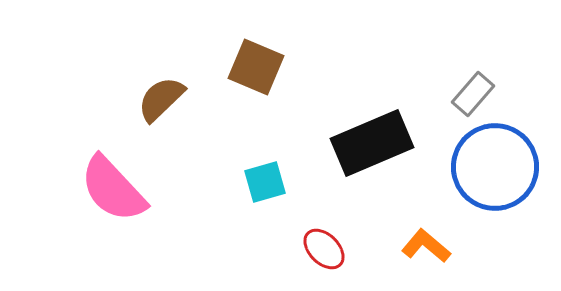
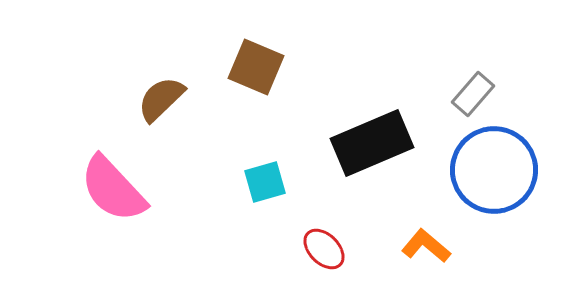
blue circle: moved 1 px left, 3 px down
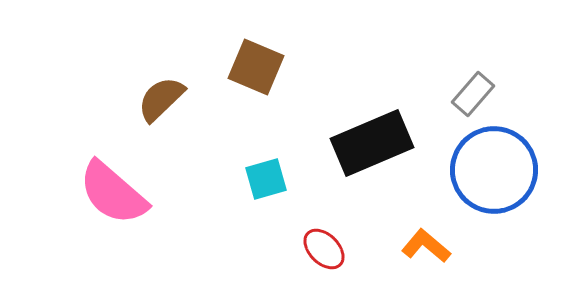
cyan square: moved 1 px right, 3 px up
pink semicircle: moved 4 px down; rotated 6 degrees counterclockwise
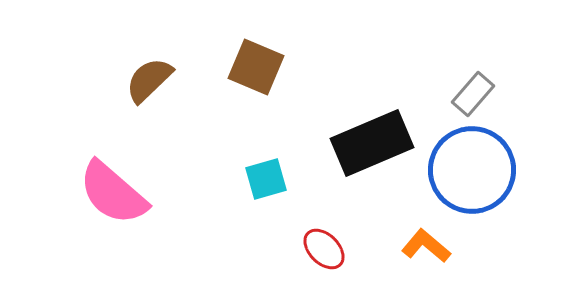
brown semicircle: moved 12 px left, 19 px up
blue circle: moved 22 px left
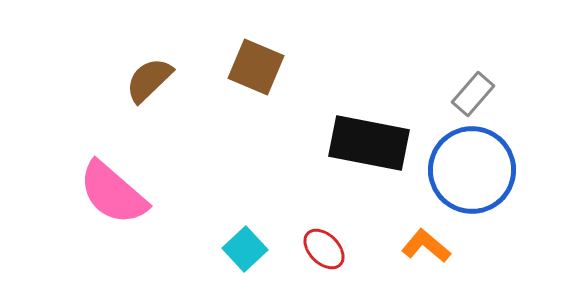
black rectangle: moved 3 px left; rotated 34 degrees clockwise
cyan square: moved 21 px left, 70 px down; rotated 27 degrees counterclockwise
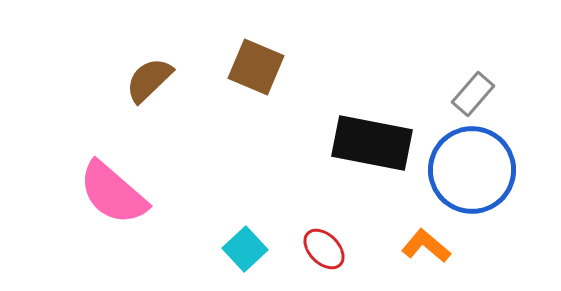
black rectangle: moved 3 px right
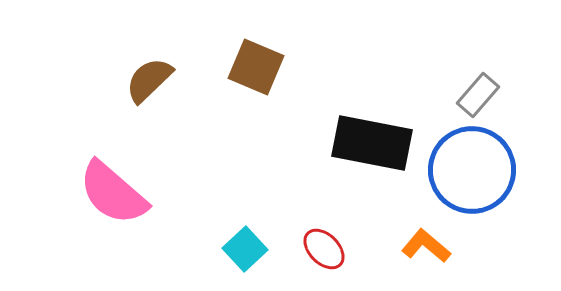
gray rectangle: moved 5 px right, 1 px down
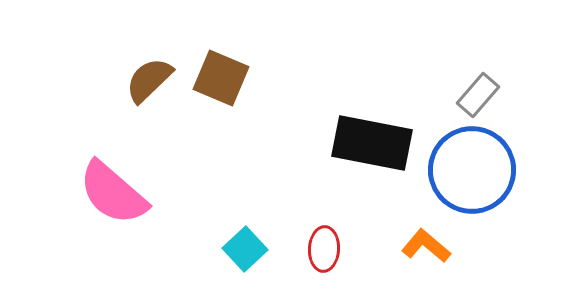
brown square: moved 35 px left, 11 px down
red ellipse: rotated 48 degrees clockwise
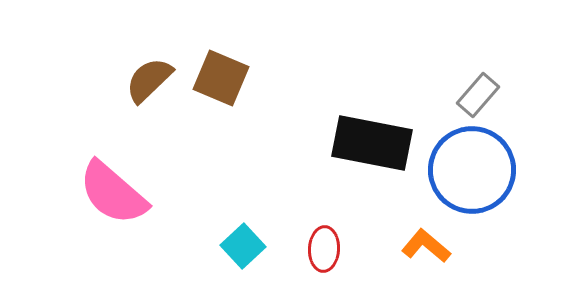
cyan square: moved 2 px left, 3 px up
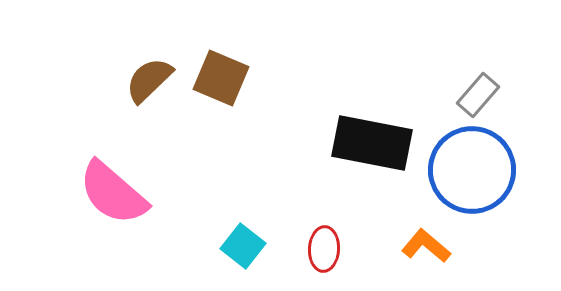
cyan square: rotated 9 degrees counterclockwise
